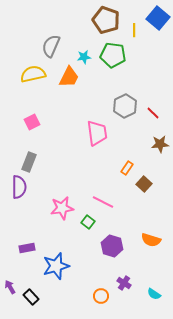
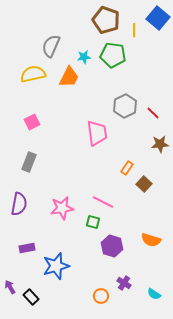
purple semicircle: moved 17 px down; rotated 10 degrees clockwise
green square: moved 5 px right; rotated 24 degrees counterclockwise
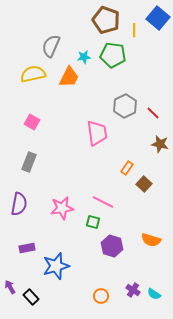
pink square: rotated 35 degrees counterclockwise
brown star: rotated 18 degrees clockwise
purple cross: moved 9 px right, 7 px down
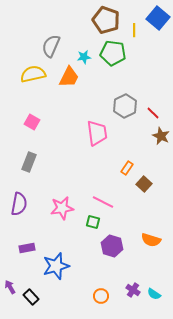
green pentagon: moved 2 px up
brown star: moved 1 px right, 8 px up; rotated 12 degrees clockwise
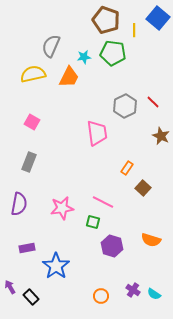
red line: moved 11 px up
brown square: moved 1 px left, 4 px down
blue star: rotated 20 degrees counterclockwise
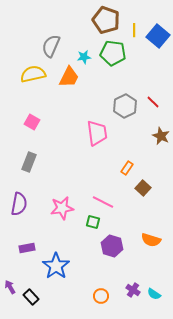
blue square: moved 18 px down
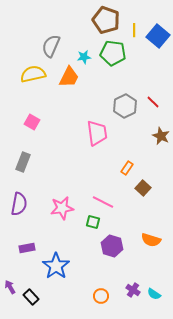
gray rectangle: moved 6 px left
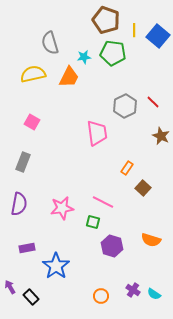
gray semicircle: moved 1 px left, 3 px up; rotated 40 degrees counterclockwise
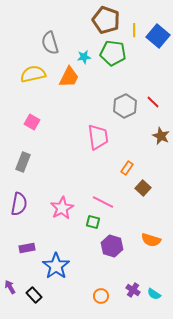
pink trapezoid: moved 1 px right, 4 px down
pink star: rotated 20 degrees counterclockwise
black rectangle: moved 3 px right, 2 px up
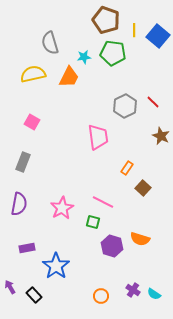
orange semicircle: moved 11 px left, 1 px up
